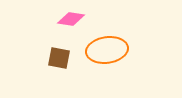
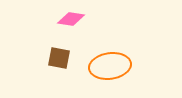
orange ellipse: moved 3 px right, 16 px down
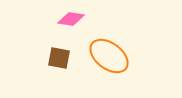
orange ellipse: moved 1 px left, 10 px up; rotated 45 degrees clockwise
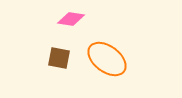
orange ellipse: moved 2 px left, 3 px down
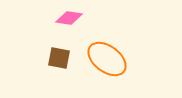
pink diamond: moved 2 px left, 1 px up
